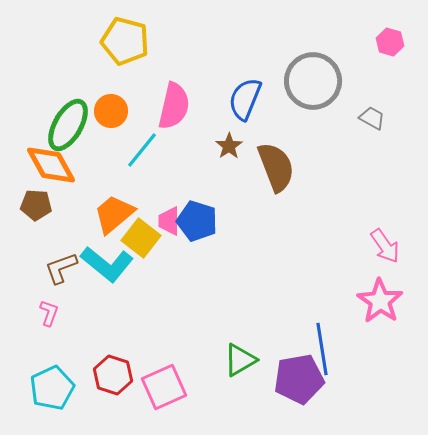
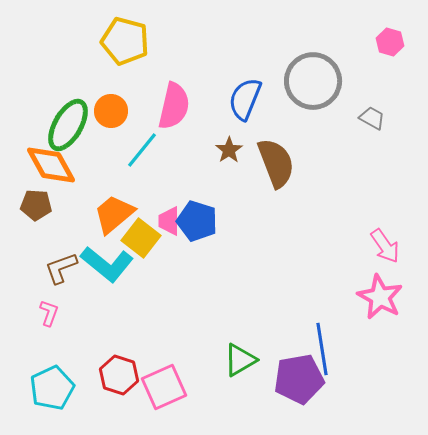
brown star: moved 4 px down
brown semicircle: moved 4 px up
pink star: moved 4 px up; rotated 6 degrees counterclockwise
red hexagon: moved 6 px right
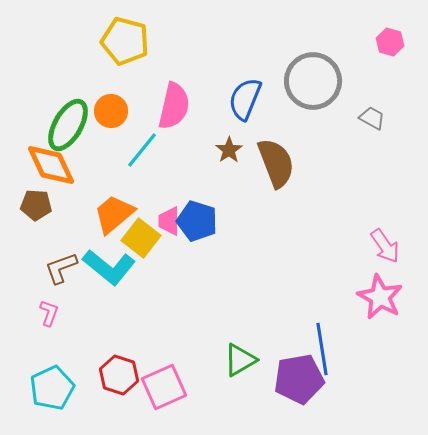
orange diamond: rotated 4 degrees clockwise
cyan L-shape: moved 2 px right, 3 px down
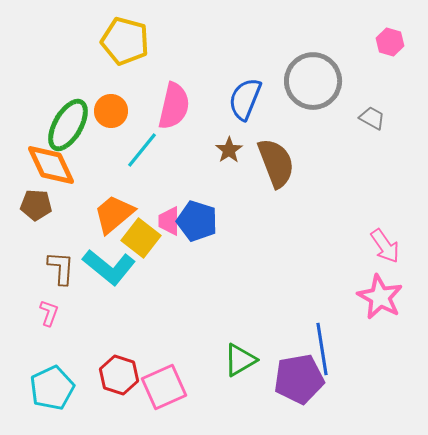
brown L-shape: rotated 114 degrees clockwise
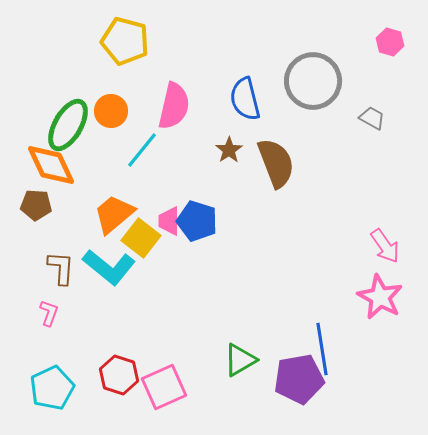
blue semicircle: rotated 36 degrees counterclockwise
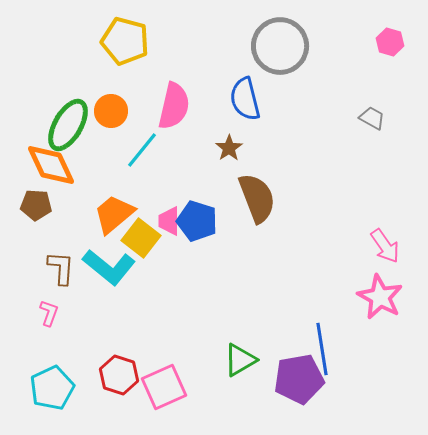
gray circle: moved 33 px left, 35 px up
brown star: moved 2 px up
brown semicircle: moved 19 px left, 35 px down
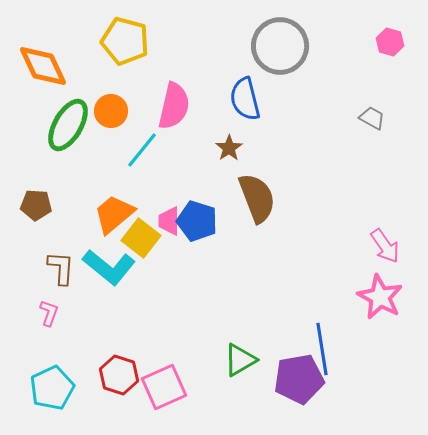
orange diamond: moved 8 px left, 99 px up
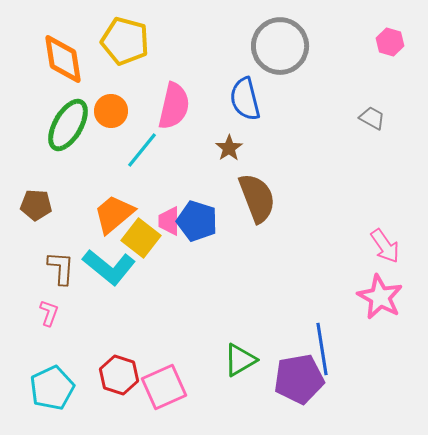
orange diamond: moved 20 px right, 7 px up; rotated 16 degrees clockwise
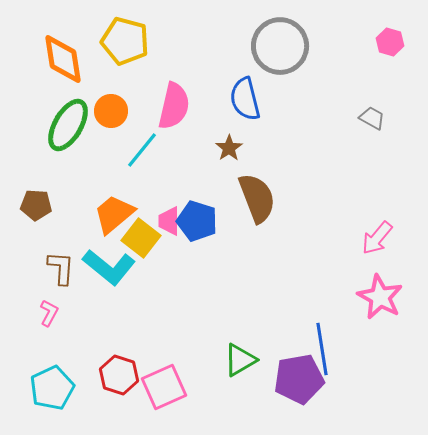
pink arrow: moved 8 px left, 8 px up; rotated 75 degrees clockwise
pink L-shape: rotated 8 degrees clockwise
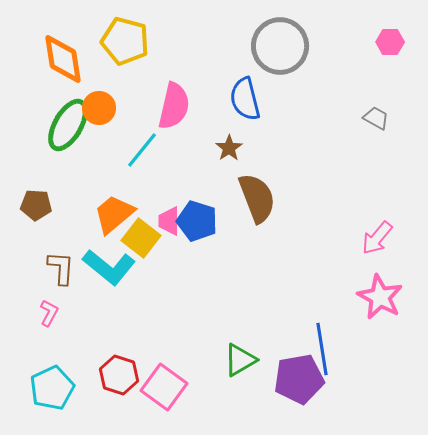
pink hexagon: rotated 16 degrees counterclockwise
orange circle: moved 12 px left, 3 px up
gray trapezoid: moved 4 px right
pink square: rotated 30 degrees counterclockwise
